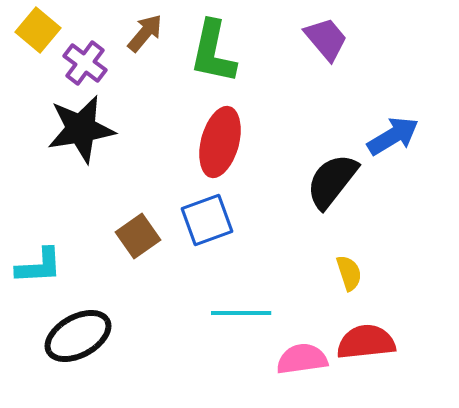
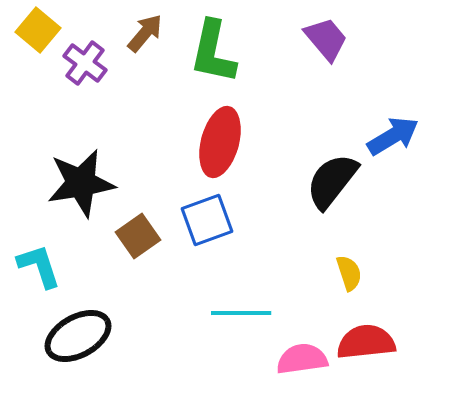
black star: moved 54 px down
cyan L-shape: rotated 105 degrees counterclockwise
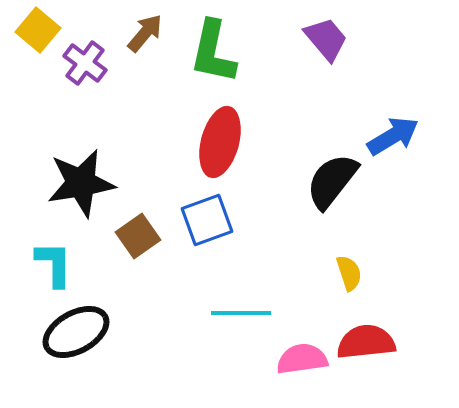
cyan L-shape: moved 15 px right, 2 px up; rotated 18 degrees clockwise
black ellipse: moved 2 px left, 4 px up
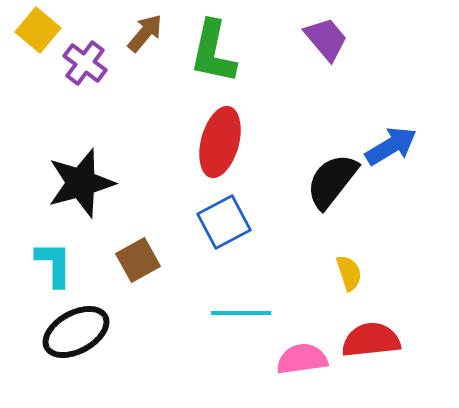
blue arrow: moved 2 px left, 10 px down
black star: rotated 6 degrees counterclockwise
blue square: moved 17 px right, 2 px down; rotated 8 degrees counterclockwise
brown square: moved 24 px down; rotated 6 degrees clockwise
red semicircle: moved 5 px right, 2 px up
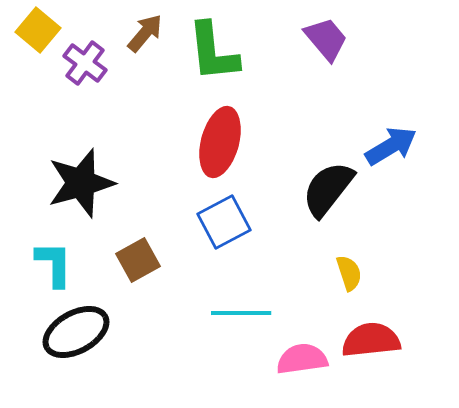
green L-shape: rotated 18 degrees counterclockwise
black semicircle: moved 4 px left, 8 px down
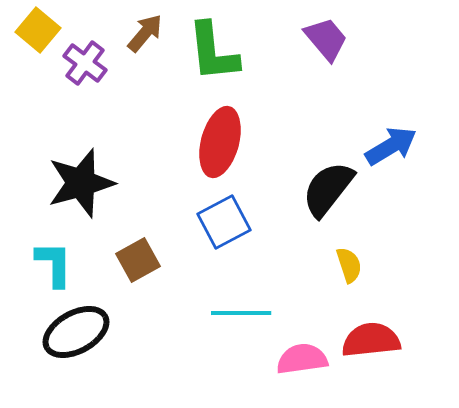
yellow semicircle: moved 8 px up
